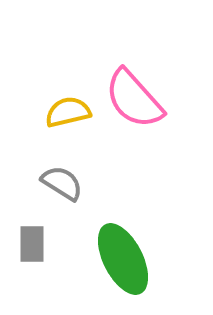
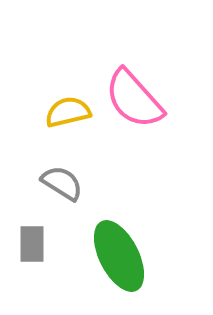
green ellipse: moved 4 px left, 3 px up
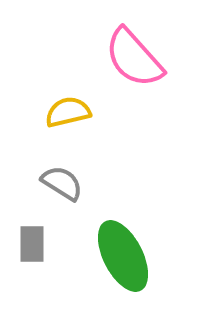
pink semicircle: moved 41 px up
green ellipse: moved 4 px right
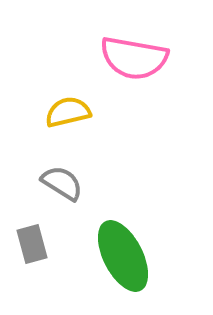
pink semicircle: rotated 38 degrees counterclockwise
gray rectangle: rotated 15 degrees counterclockwise
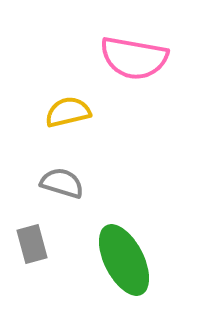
gray semicircle: rotated 15 degrees counterclockwise
green ellipse: moved 1 px right, 4 px down
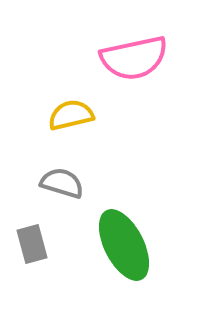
pink semicircle: rotated 22 degrees counterclockwise
yellow semicircle: moved 3 px right, 3 px down
green ellipse: moved 15 px up
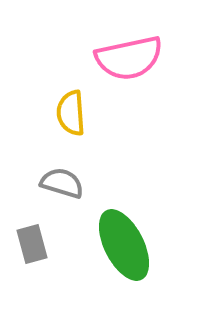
pink semicircle: moved 5 px left
yellow semicircle: moved 2 px up; rotated 81 degrees counterclockwise
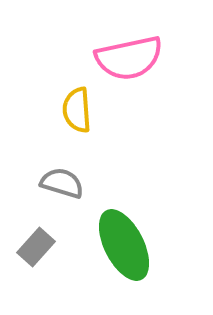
yellow semicircle: moved 6 px right, 3 px up
gray rectangle: moved 4 px right, 3 px down; rotated 57 degrees clockwise
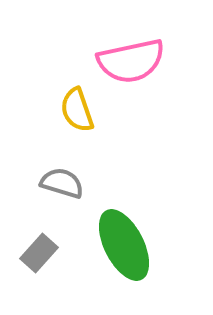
pink semicircle: moved 2 px right, 3 px down
yellow semicircle: rotated 15 degrees counterclockwise
gray rectangle: moved 3 px right, 6 px down
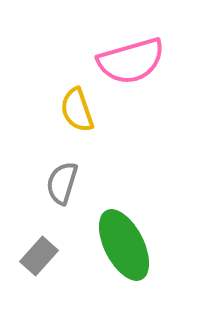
pink semicircle: rotated 4 degrees counterclockwise
gray semicircle: rotated 90 degrees counterclockwise
gray rectangle: moved 3 px down
